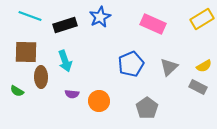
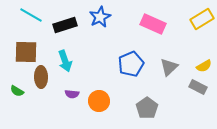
cyan line: moved 1 px right, 1 px up; rotated 10 degrees clockwise
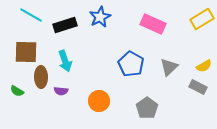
blue pentagon: rotated 20 degrees counterclockwise
purple semicircle: moved 11 px left, 3 px up
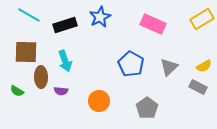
cyan line: moved 2 px left
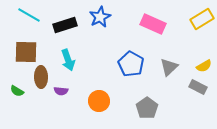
cyan arrow: moved 3 px right, 1 px up
